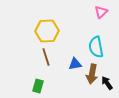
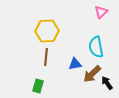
brown line: rotated 24 degrees clockwise
brown arrow: rotated 36 degrees clockwise
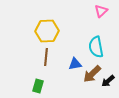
pink triangle: moved 1 px up
black arrow: moved 1 px right, 2 px up; rotated 96 degrees counterclockwise
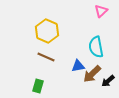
yellow hexagon: rotated 25 degrees clockwise
brown line: rotated 72 degrees counterclockwise
blue triangle: moved 3 px right, 2 px down
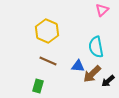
pink triangle: moved 1 px right, 1 px up
brown line: moved 2 px right, 4 px down
blue triangle: rotated 16 degrees clockwise
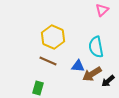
yellow hexagon: moved 6 px right, 6 px down
brown arrow: rotated 12 degrees clockwise
green rectangle: moved 2 px down
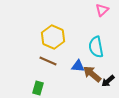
brown arrow: rotated 72 degrees clockwise
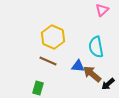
black arrow: moved 3 px down
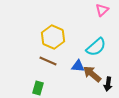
cyan semicircle: rotated 120 degrees counterclockwise
black arrow: rotated 40 degrees counterclockwise
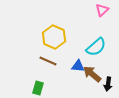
yellow hexagon: moved 1 px right
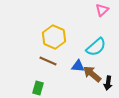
black arrow: moved 1 px up
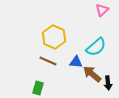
blue triangle: moved 2 px left, 4 px up
black arrow: rotated 16 degrees counterclockwise
